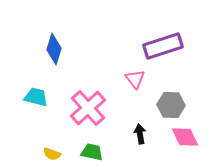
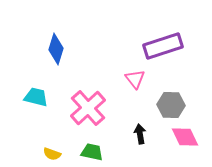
blue diamond: moved 2 px right
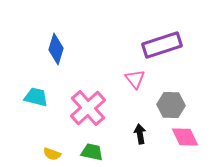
purple rectangle: moved 1 px left, 1 px up
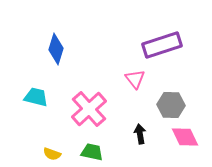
pink cross: moved 1 px right, 1 px down
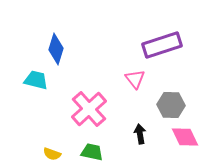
cyan trapezoid: moved 17 px up
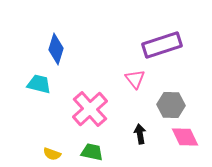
cyan trapezoid: moved 3 px right, 4 px down
pink cross: moved 1 px right
